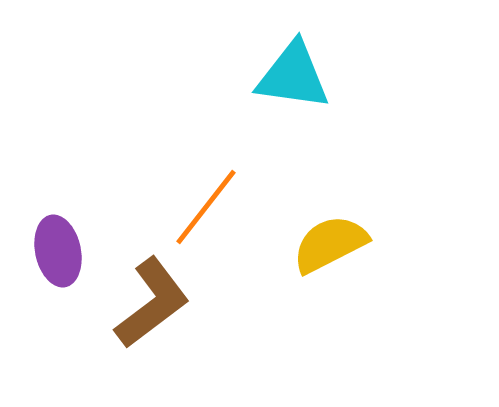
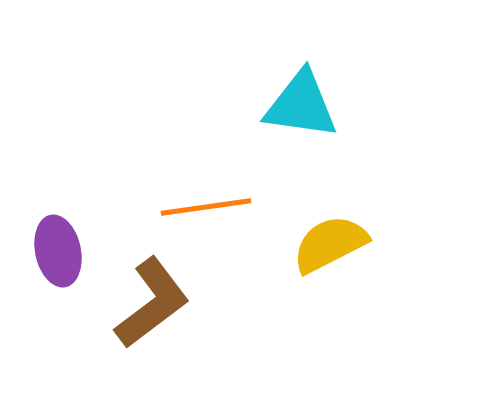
cyan triangle: moved 8 px right, 29 px down
orange line: rotated 44 degrees clockwise
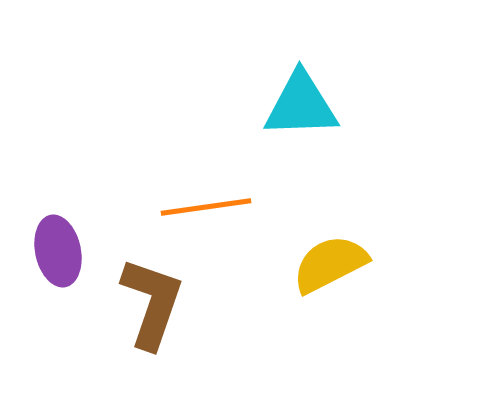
cyan triangle: rotated 10 degrees counterclockwise
yellow semicircle: moved 20 px down
brown L-shape: rotated 34 degrees counterclockwise
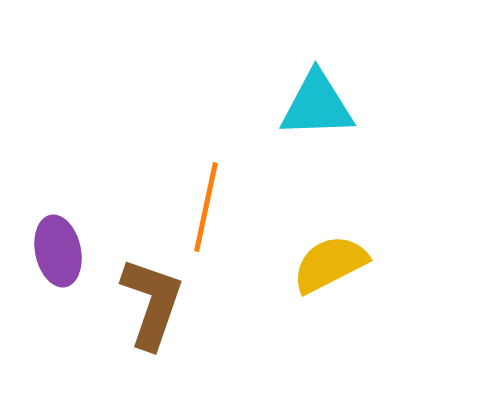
cyan triangle: moved 16 px right
orange line: rotated 70 degrees counterclockwise
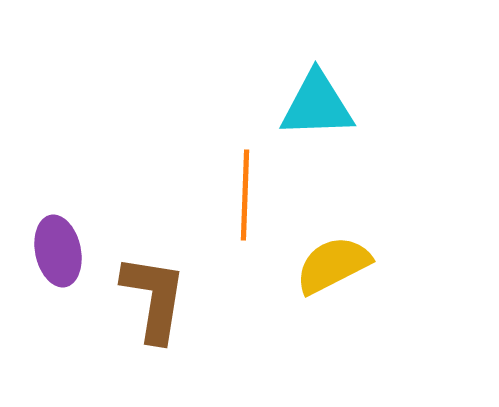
orange line: moved 39 px right, 12 px up; rotated 10 degrees counterclockwise
yellow semicircle: moved 3 px right, 1 px down
brown L-shape: moved 2 px right, 5 px up; rotated 10 degrees counterclockwise
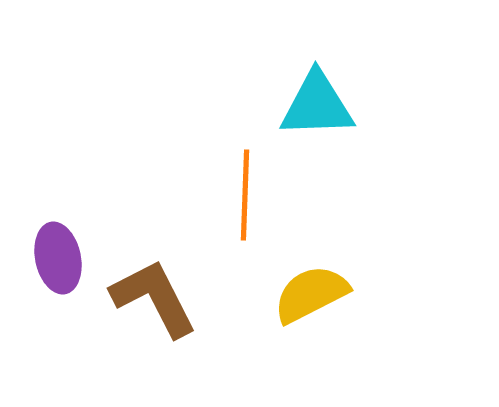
purple ellipse: moved 7 px down
yellow semicircle: moved 22 px left, 29 px down
brown L-shape: rotated 36 degrees counterclockwise
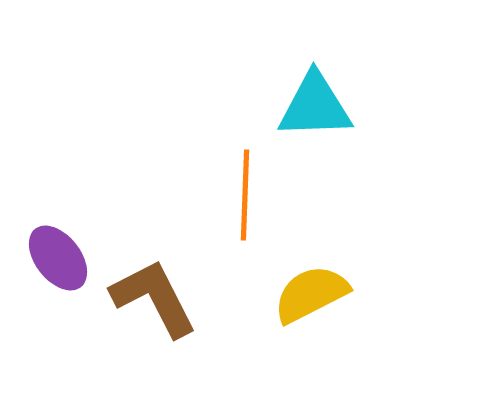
cyan triangle: moved 2 px left, 1 px down
purple ellipse: rotated 26 degrees counterclockwise
